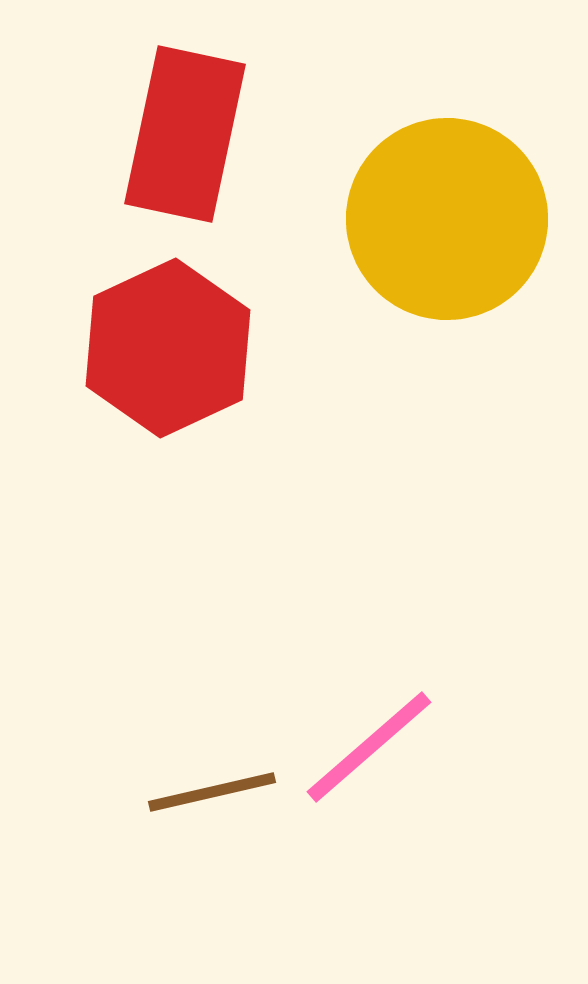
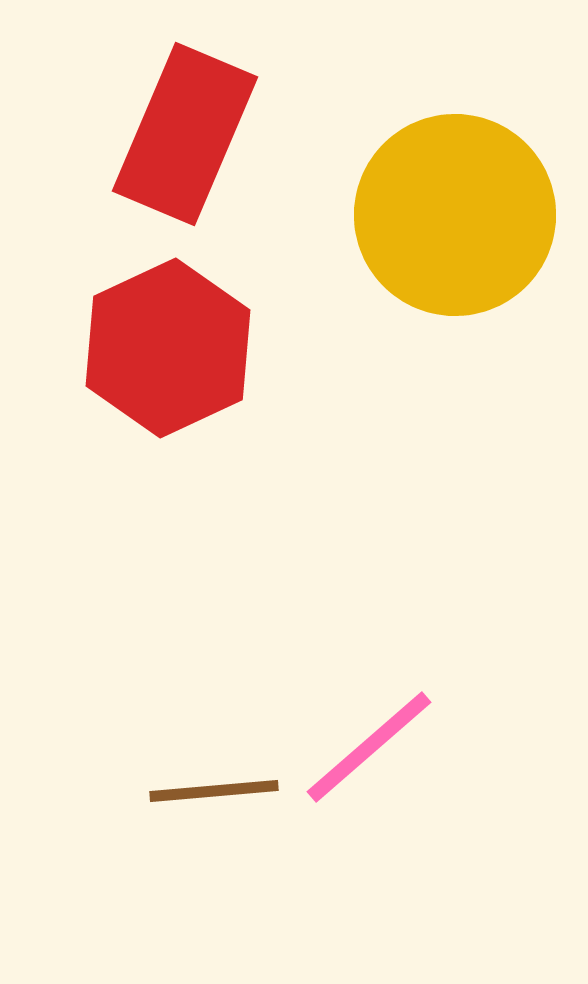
red rectangle: rotated 11 degrees clockwise
yellow circle: moved 8 px right, 4 px up
brown line: moved 2 px right, 1 px up; rotated 8 degrees clockwise
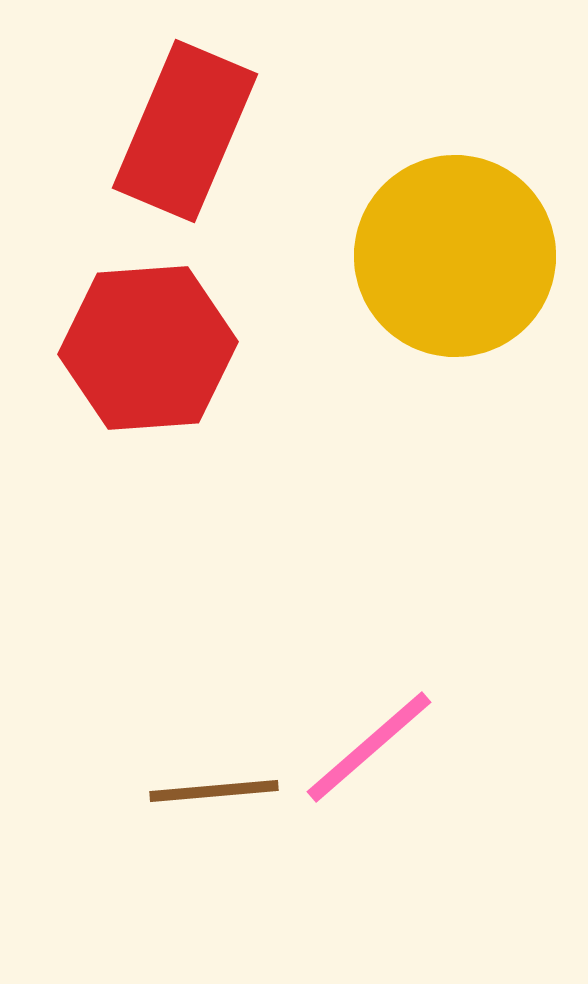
red rectangle: moved 3 px up
yellow circle: moved 41 px down
red hexagon: moved 20 px left; rotated 21 degrees clockwise
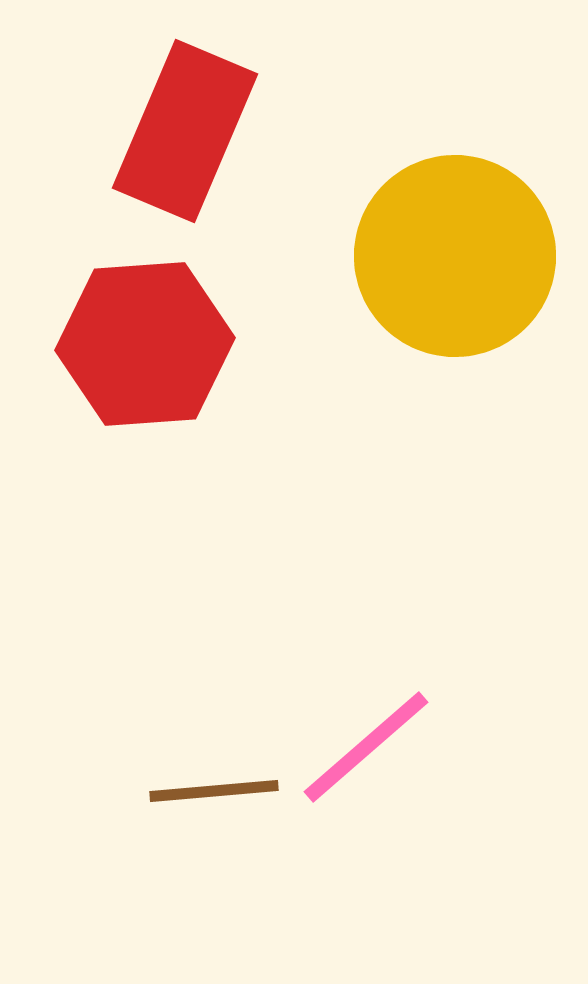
red hexagon: moved 3 px left, 4 px up
pink line: moved 3 px left
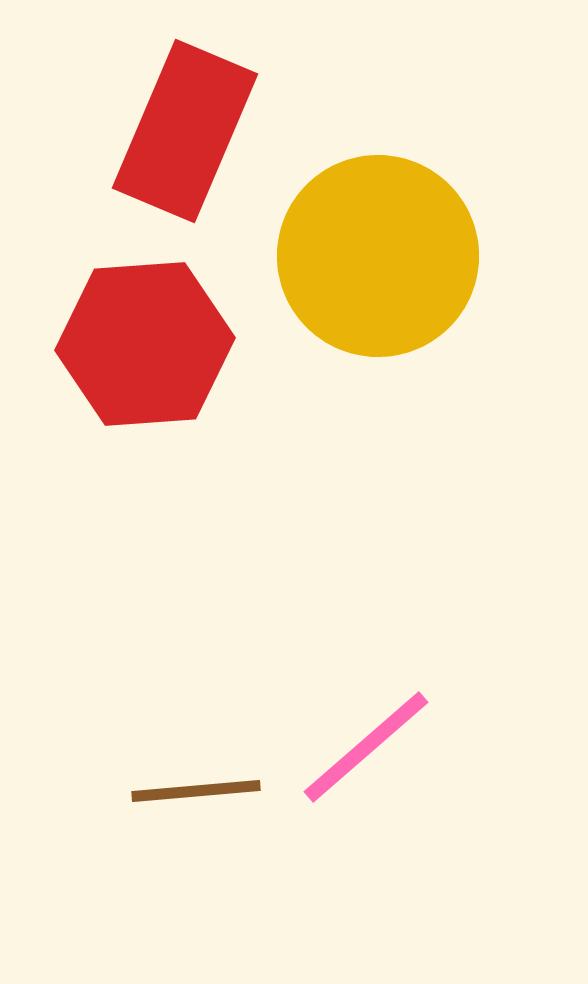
yellow circle: moved 77 px left
brown line: moved 18 px left
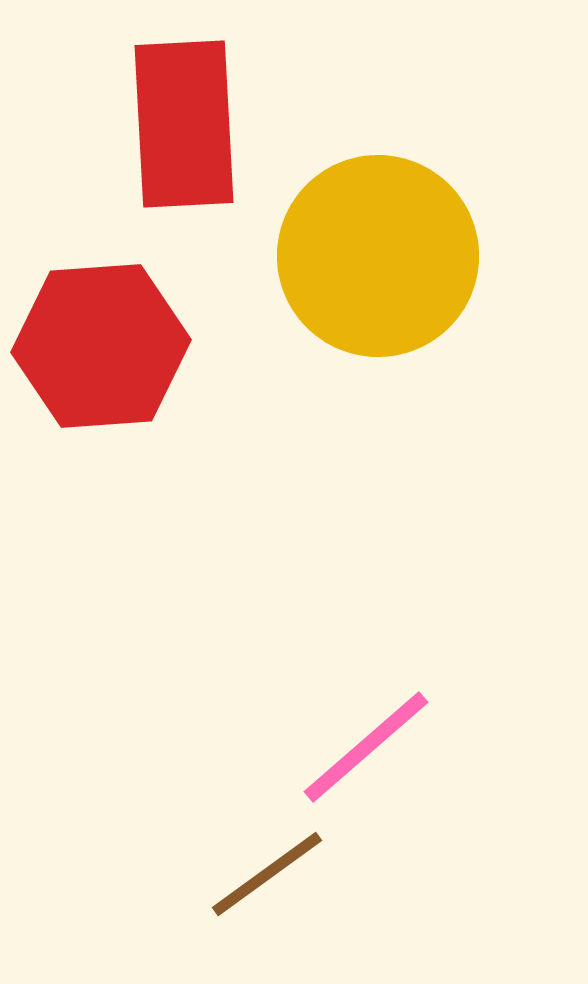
red rectangle: moved 1 px left, 7 px up; rotated 26 degrees counterclockwise
red hexagon: moved 44 px left, 2 px down
brown line: moved 71 px right, 83 px down; rotated 31 degrees counterclockwise
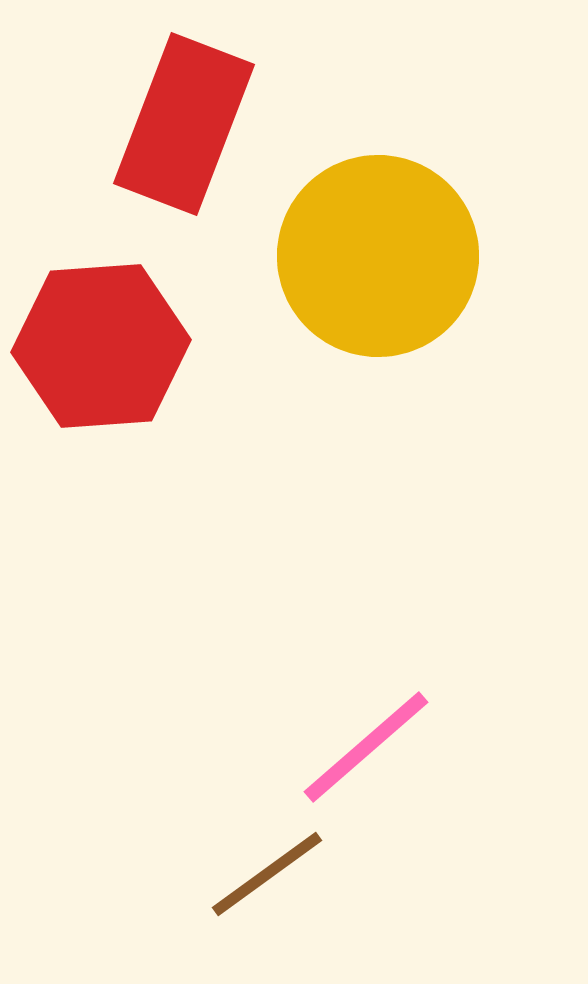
red rectangle: rotated 24 degrees clockwise
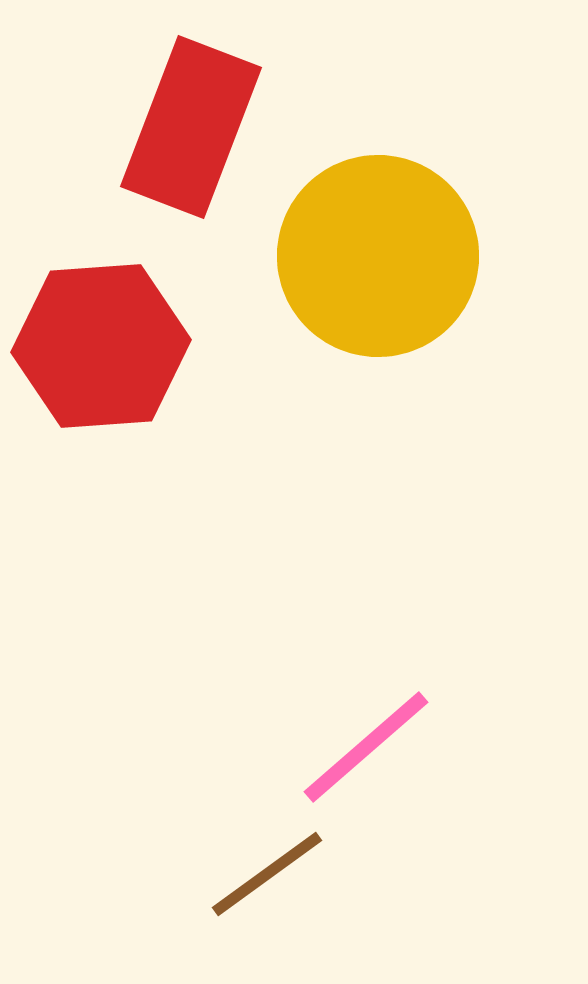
red rectangle: moved 7 px right, 3 px down
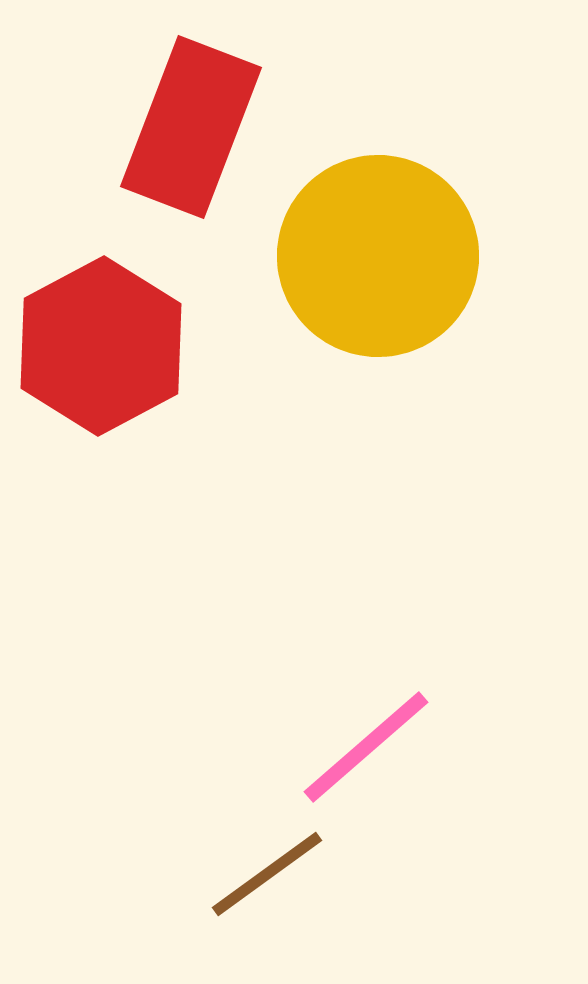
red hexagon: rotated 24 degrees counterclockwise
